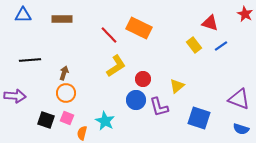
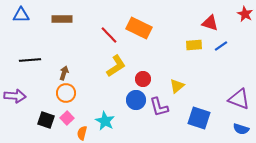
blue triangle: moved 2 px left
yellow rectangle: rotated 56 degrees counterclockwise
pink square: rotated 24 degrees clockwise
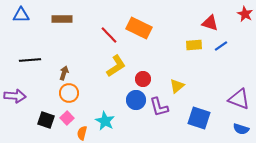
orange circle: moved 3 px right
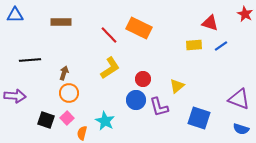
blue triangle: moved 6 px left
brown rectangle: moved 1 px left, 3 px down
yellow L-shape: moved 6 px left, 2 px down
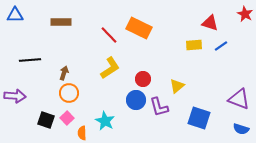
orange semicircle: rotated 16 degrees counterclockwise
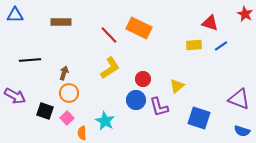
purple arrow: rotated 25 degrees clockwise
black square: moved 1 px left, 9 px up
blue semicircle: moved 1 px right, 2 px down
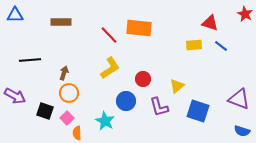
orange rectangle: rotated 20 degrees counterclockwise
blue line: rotated 72 degrees clockwise
blue circle: moved 10 px left, 1 px down
blue square: moved 1 px left, 7 px up
orange semicircle: moved 5 px left
